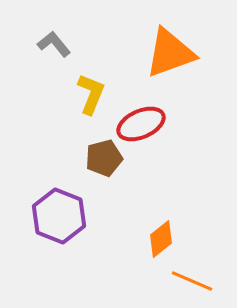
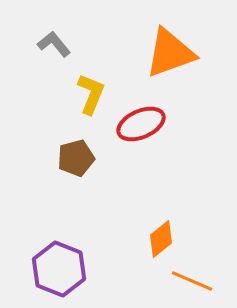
brown pentagon: moved 28 px left
purple hexagon: moved 53 px down
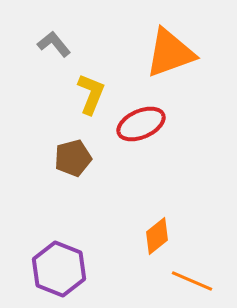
brown pentagon: moved 3 px left
orange diamond: moved 4 px left, 3 px up
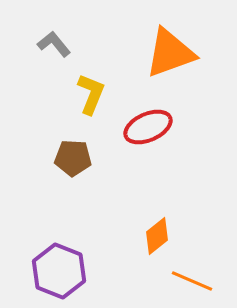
red ellipse: moved 7 px right, 3 px down
brown pentagon: rotated 18 degrees clockwise
purple hexagon: moved 2 px down
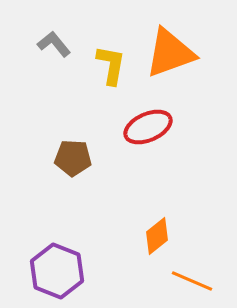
yellow L-shape: moved 20 px right, 29 px up; rotated 12 degrees counterclockwise
purple hexagon: moved 2 px left
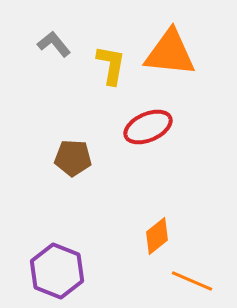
orange triangle: rotated 26 degrees clockwise
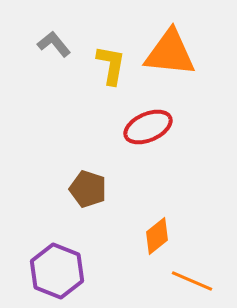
brown pentagon: moved 15 px right, 31 px down; rotated 15 degrees clockwise
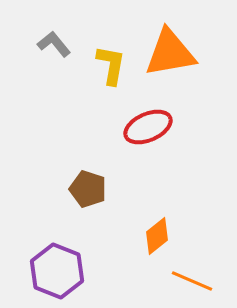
orange triangle: rotated 16 degrees counterclockwise
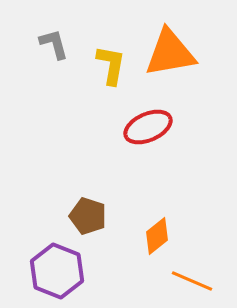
gray L-shape: rotated 24 degrees clockwise
brown pentagon: moved 27 px down
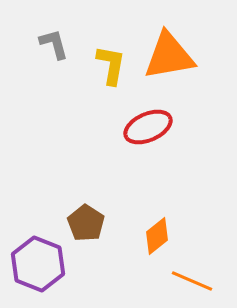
orange triangle: moved 1 px left, 3 px down
brown pentagon: moved 2 px left, 7 px down; rotated 15 degrees clockwise
purple hexagon: moved 19 px left, 7 px up
